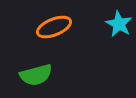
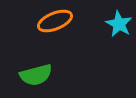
orange ellipse: moved 1 px right, 6 px up
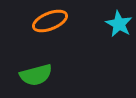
orange ellipse: moved 5 px left
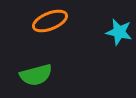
cyan star: moved 8 px down; rotated 16 degrees counterclockwise
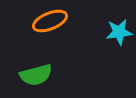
cyan star: rotated 20 degrees counterclockwise
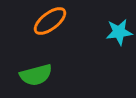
orange ellipse: rotated 16 degrees counterclockwise
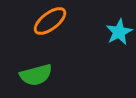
cyan star: rotated 20 degrees counterclockwise
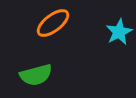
orange ellipse: moved 3 px right, 2 px down
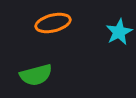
orange ellipse: rotated 24 degrees clockwise
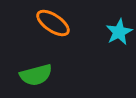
orange ellipse: rotated 48 degrees clockwise
